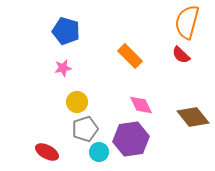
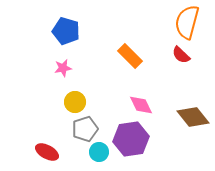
yellow circle: moved 2 px left
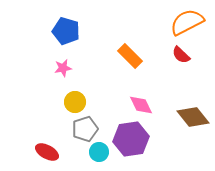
orange semicircle: rotated 48 degrees clockwise
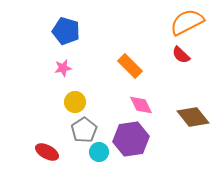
orange rectangle: moved 10 px down
gray pentagon: moved 1 px left, 1 px down; rotated 15 degrees counterclockwise
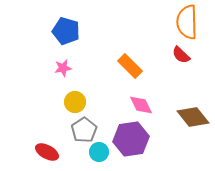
orange semicircle: rotated 64 degrees counterclockwise
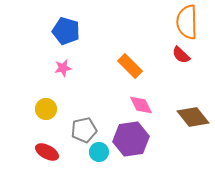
yellow circle: moved 29 px left, 7 px down
gray pentagon: rotated 20 degrees clockwise
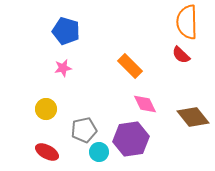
pink diamond: moved 4 px right, 1 px up
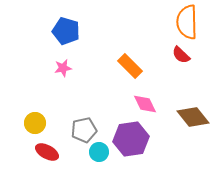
yellow circle: moved 11 px left, 14 px down
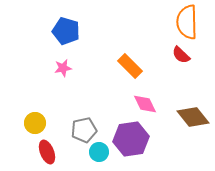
red ellipse: rotated 40 degrees clockwise
